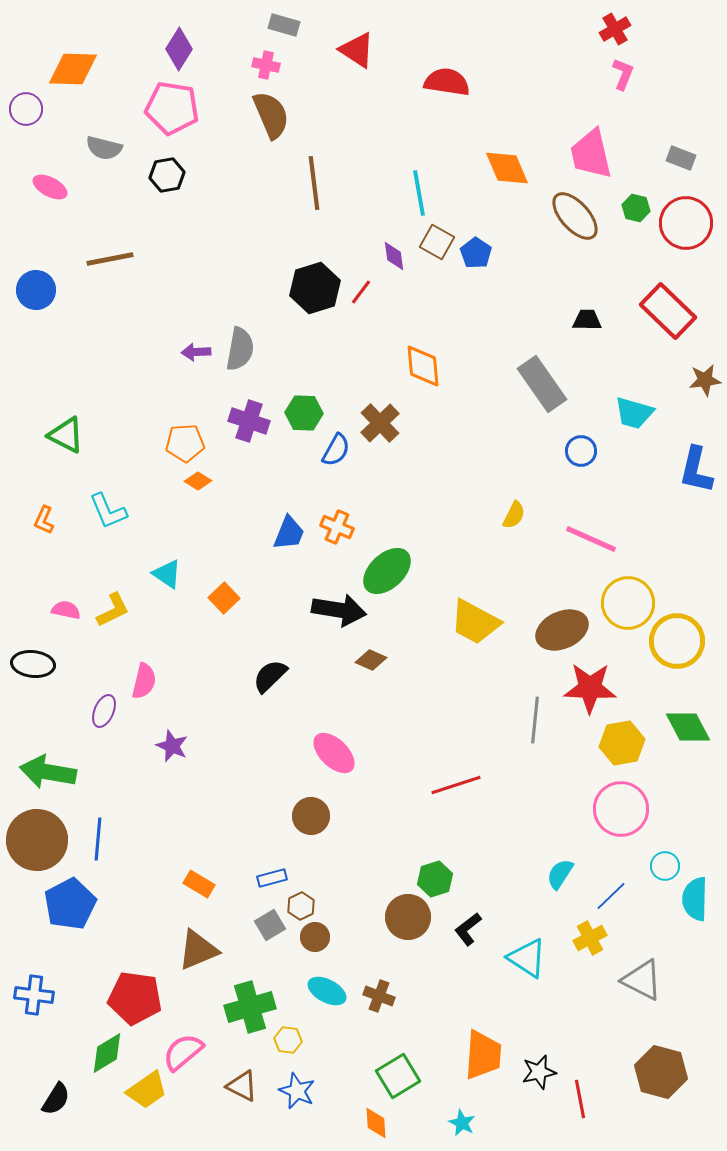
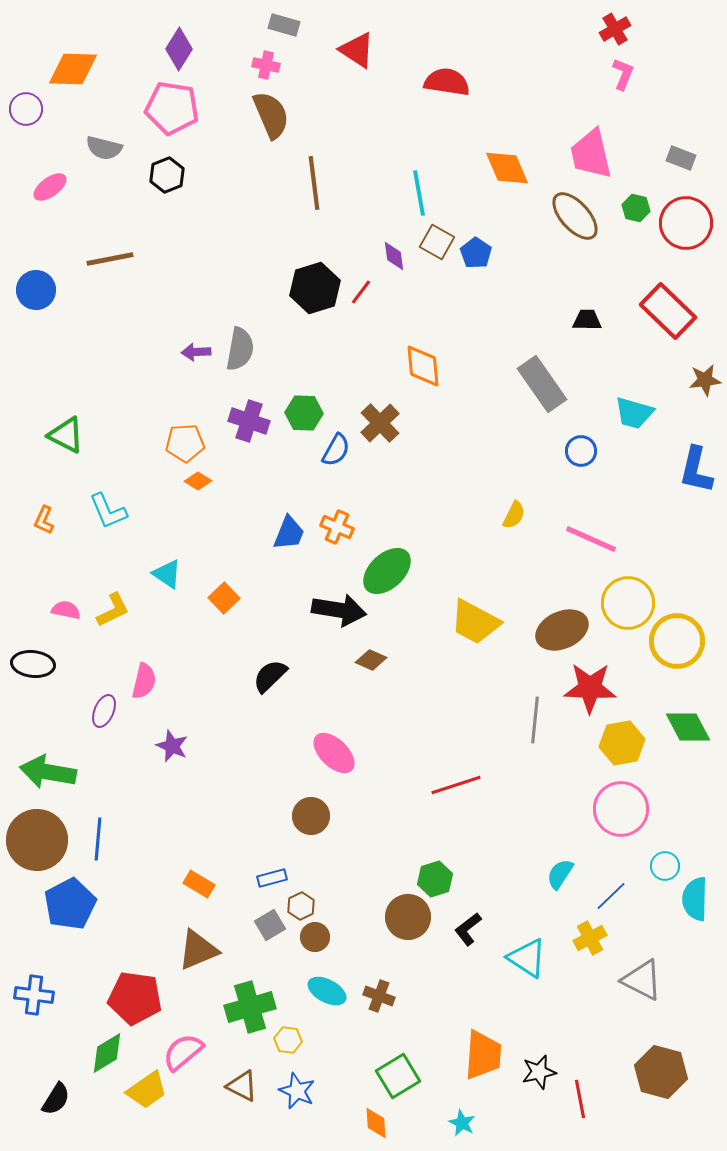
black hexagon at (167, 175): rotated 12 degrees counterclockwise
pink ellipse at (50, 187): rotated 64 degrees counterclockwise
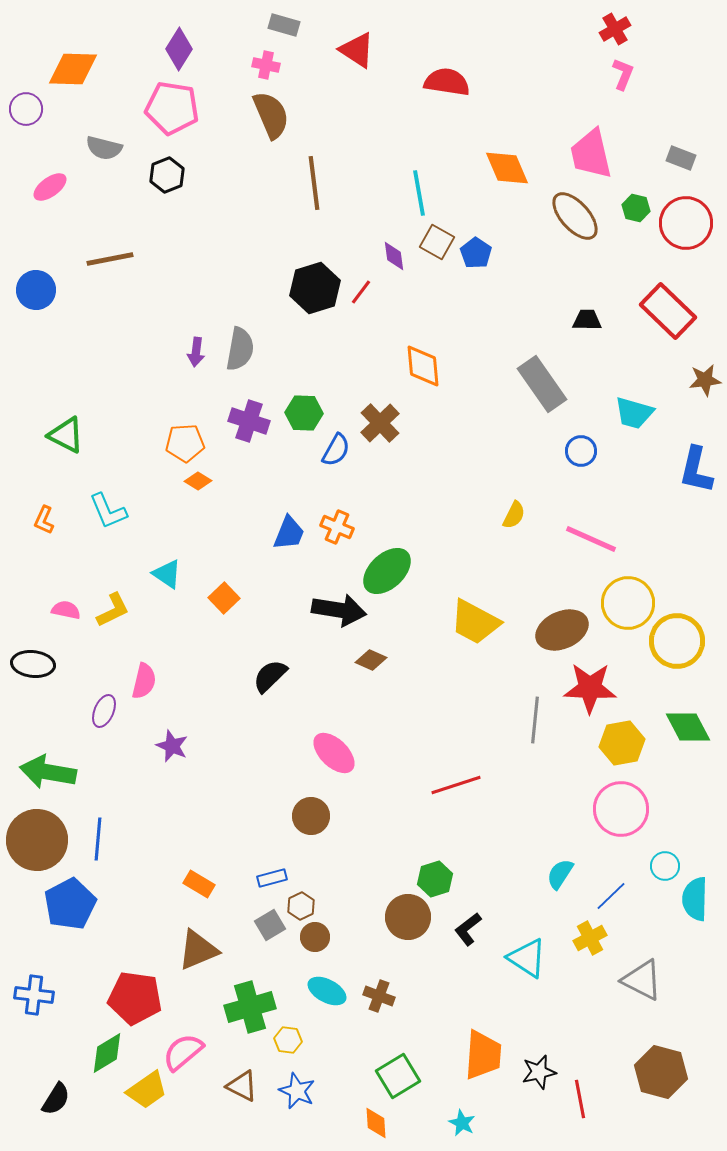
purple arrow at (196, 352): rotated 80 degrees counterclockwise
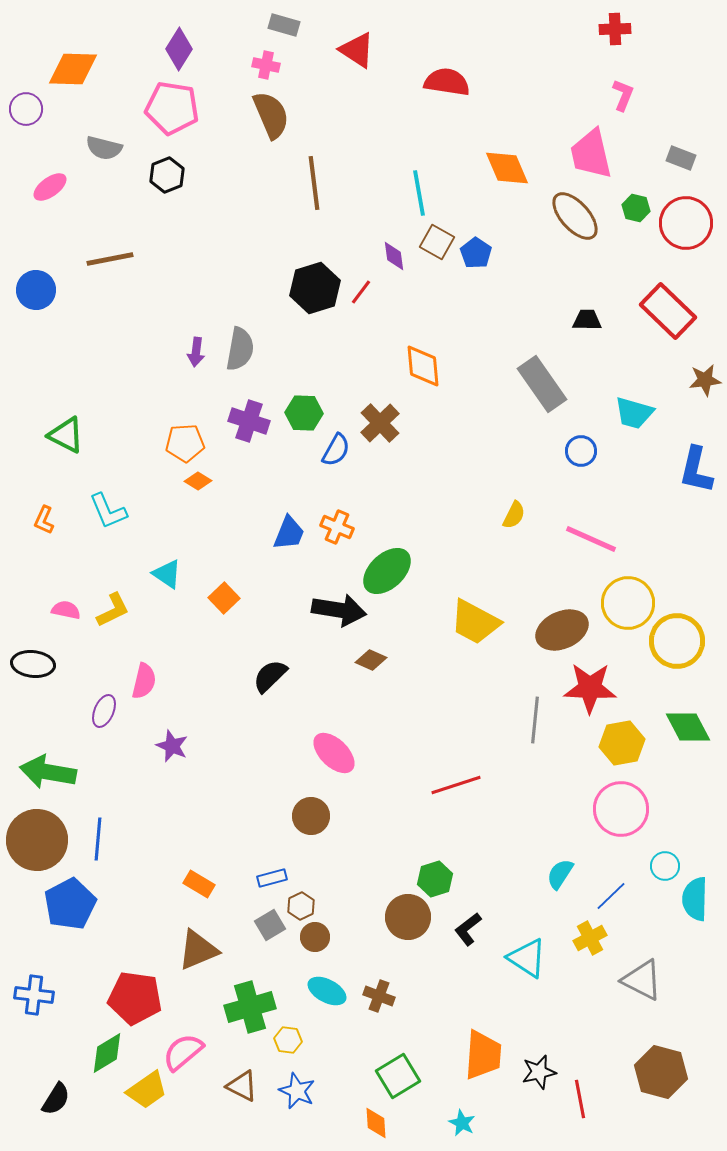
red cross at (615, 29): rotated 28 degrees clockwise
pink L-shape at (623, 74): moved 21 px down
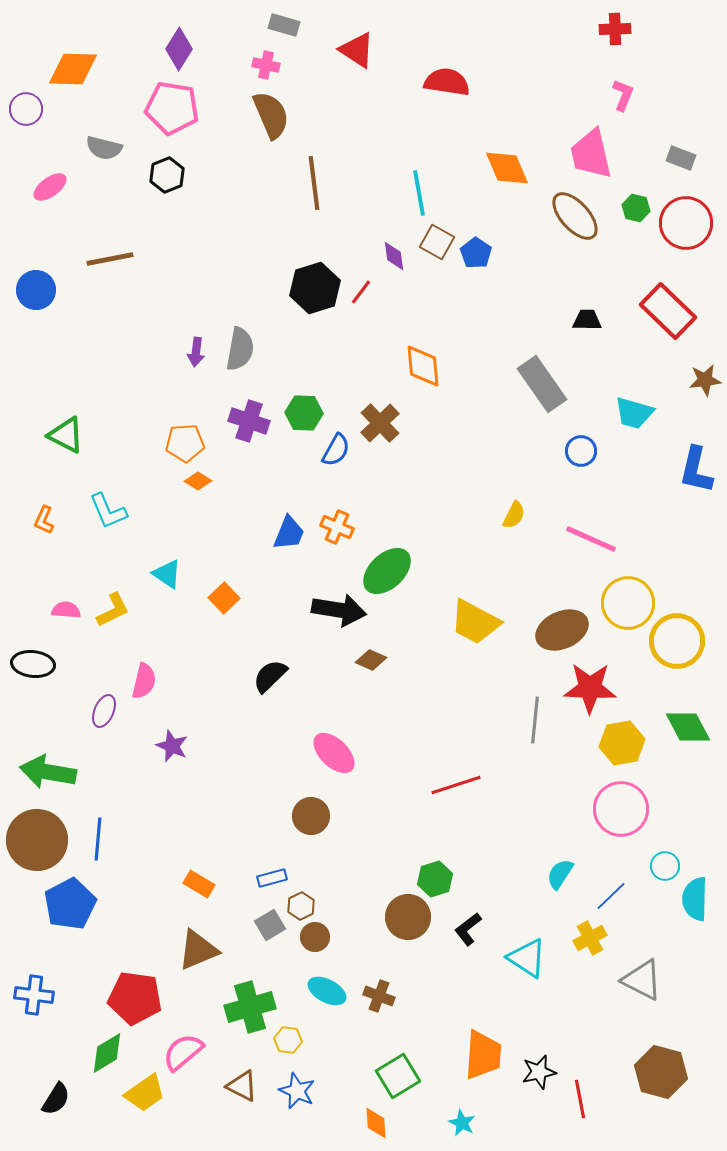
pink semicircle at (66, 610): rotated 8 degrees counterclockwise
yellow trapezoid at (147, 1090): moved 2 px left, 3 px down
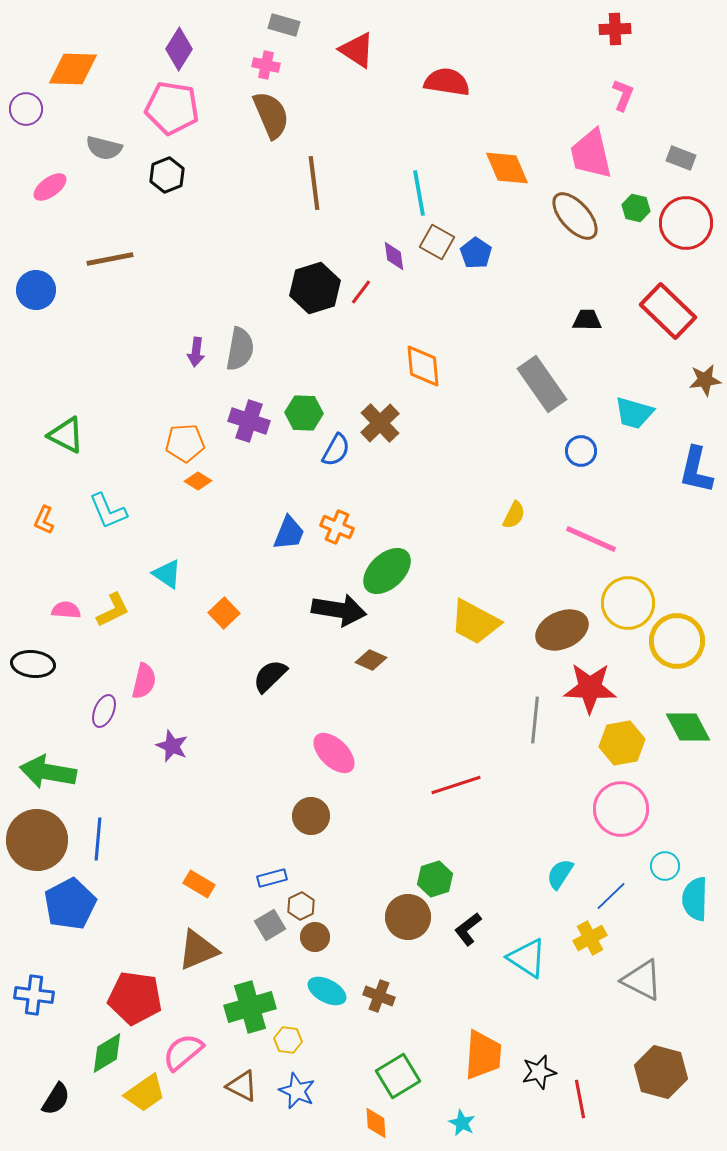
orange square at (224, 598): moved 15 px down
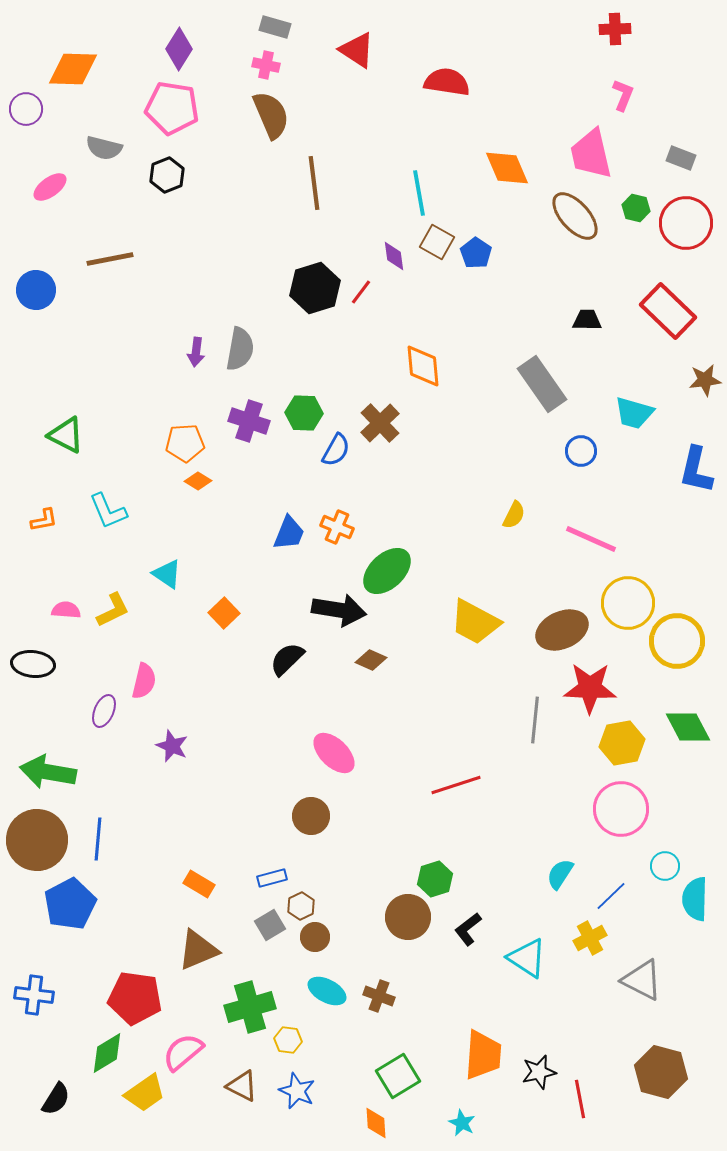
gray rectangle at (284, 25): moved 9 px left, 2 px down
orange L-shape at (44, 520): rotated 124 degrees counterclockwise
black semicircle at (270, 676): moved 17 px right, 17 px up
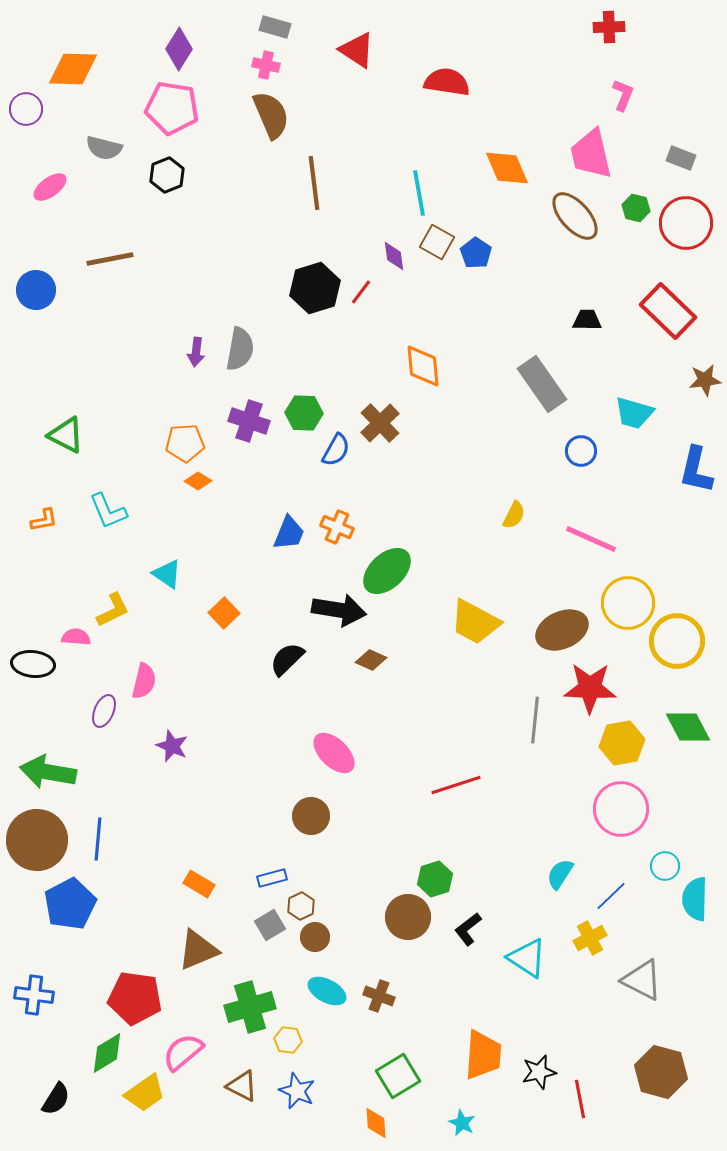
red cross at (615, 29): moved 6 px left, 2 px up
pink semicircle at (66, 610): moved 10 px right, 27 px down
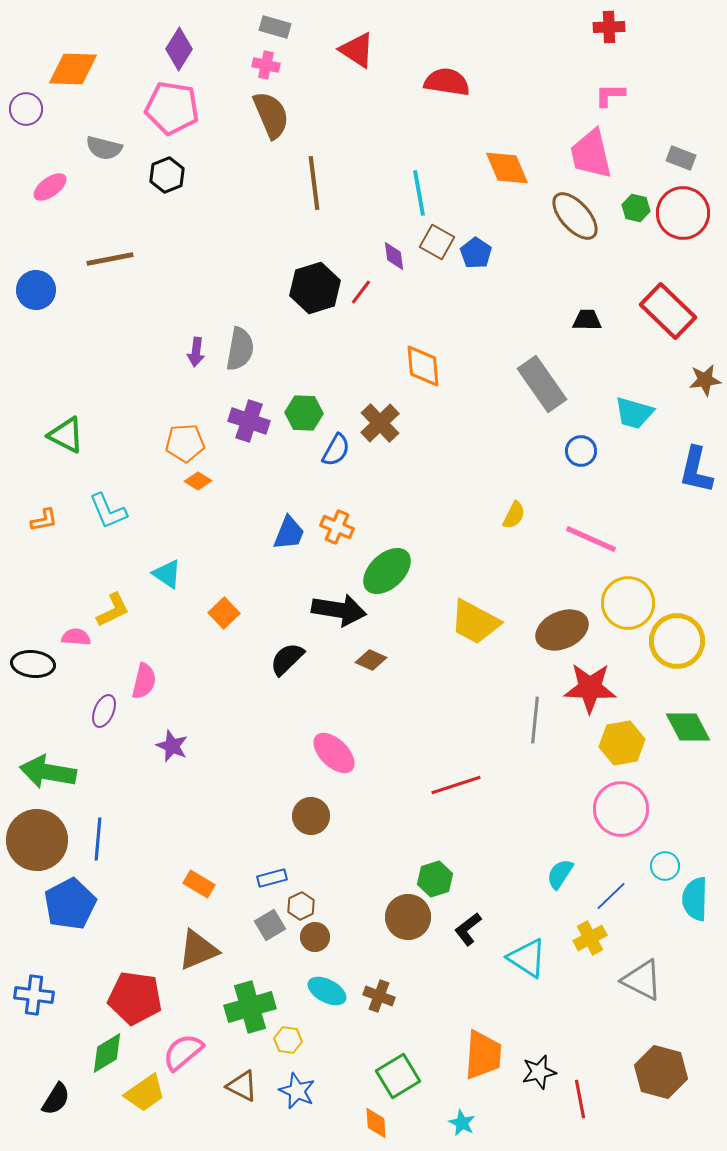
pink L-shape at (623, 95): moved 13 px left; rotated 112 degrees counterclockwise
red circle at (686, 223): moved 3 px left, 10 px up
